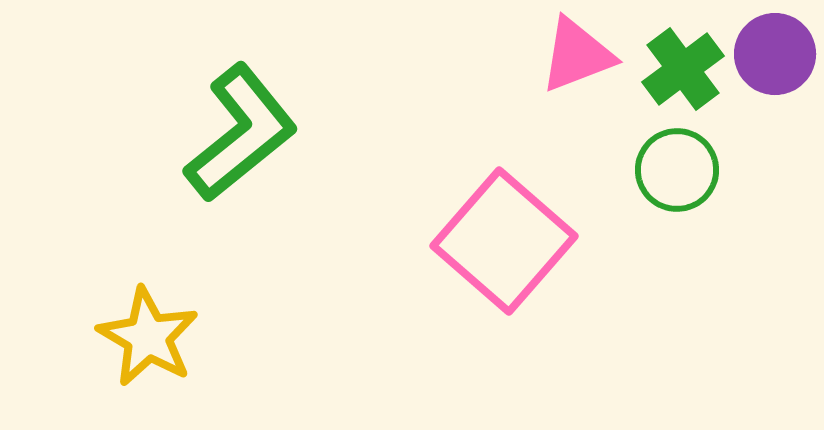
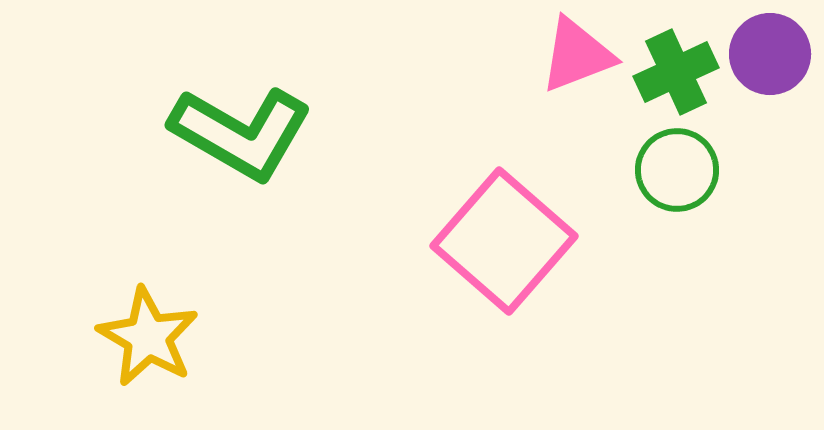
purple circle: moved 5 px left
green cross: moved 7 px left, 3 px down; rotated 12 degrees clockwise
green L-shape: rotated 69 degrees clockwise
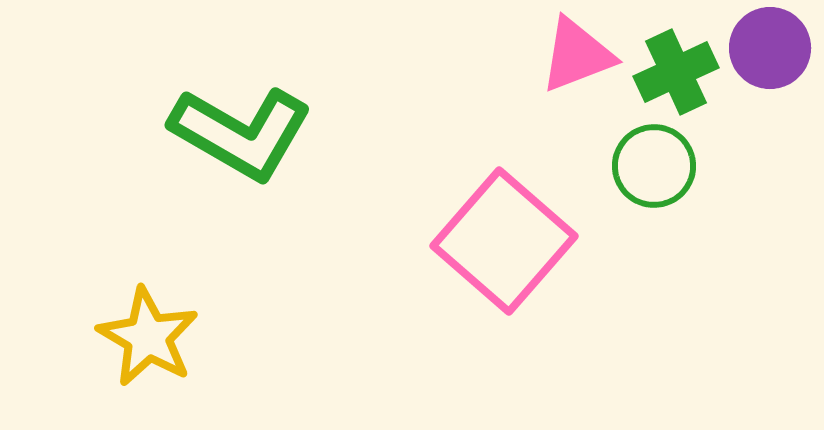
purple circle: moved 6 px up
green circle: moved 23 px left, 4 px up
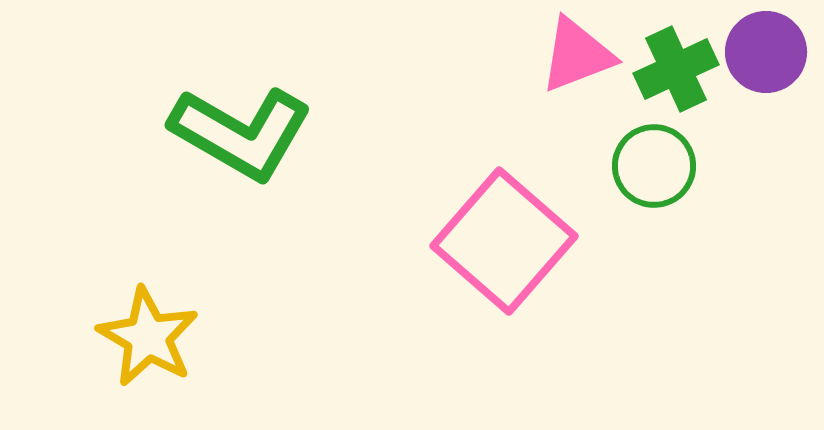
purple circle: moved 4 px left, 4 px down
green cross: moved 3 px up
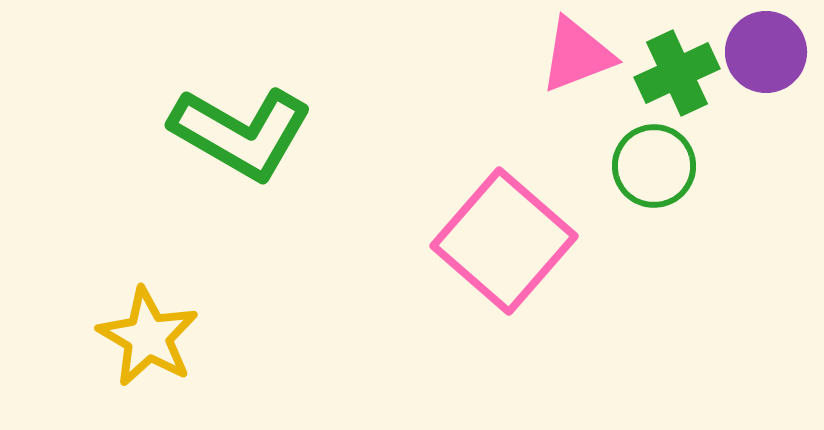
green cross: moved 1 px right, 4 px down
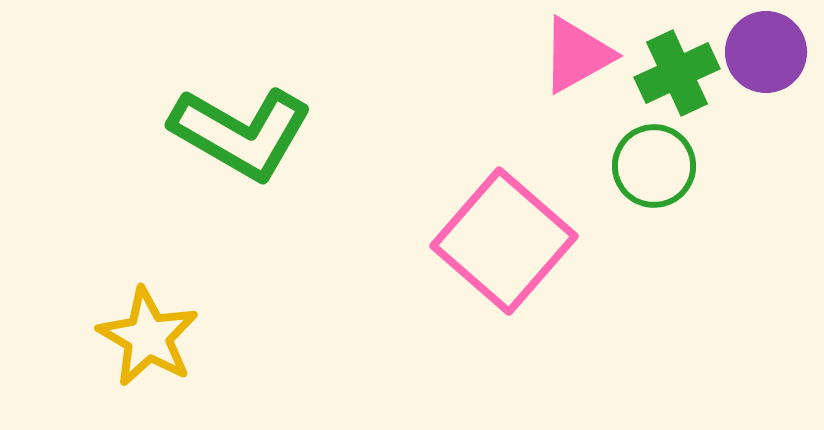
pink triangle: rotated 8 degrees counterclockwise
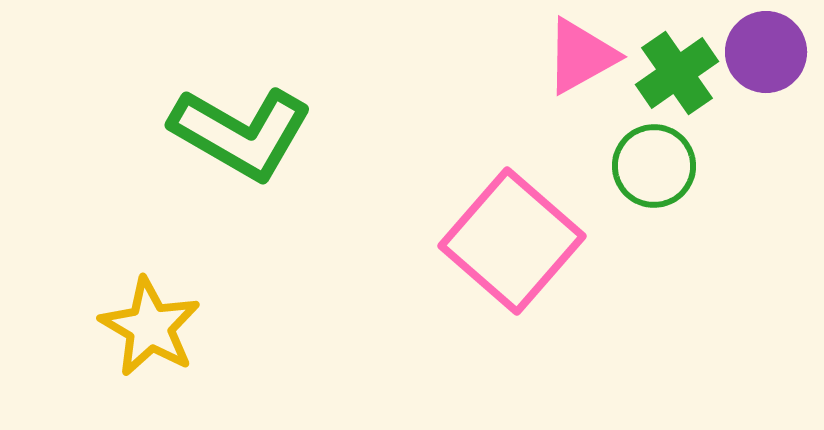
pink triangle: moved 4 px right, 1 px down
green cross: rotated 10 degrees counterclockwise
pink square: moved 8 px right
yellow star: moved 2 px right, 10 px up
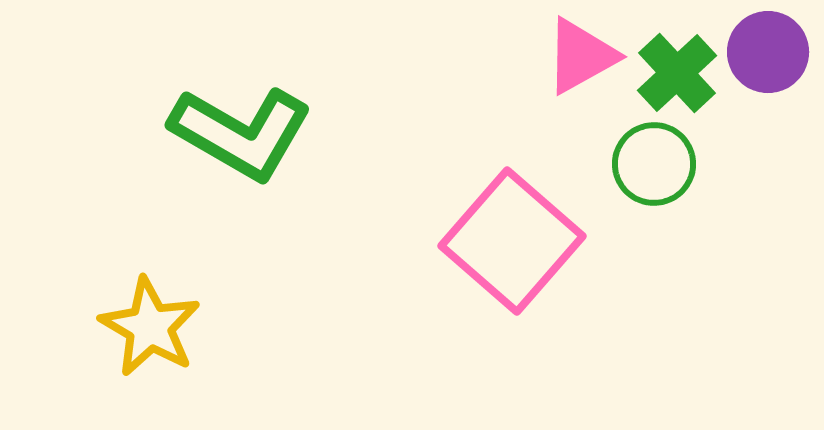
purple circle: moved 2 px right
green cross: rotated 8 degrees counterclockwise
green circle: moved 2 px up
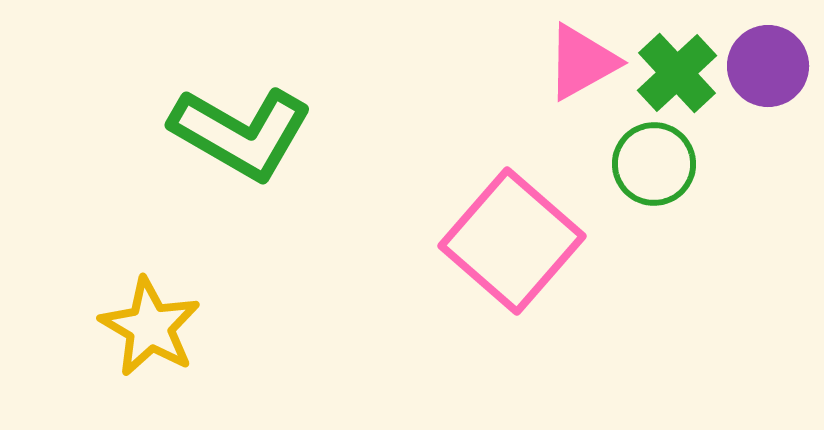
purple circle: moved 14 px down
pink triangle: moved 1 px right, 6 px down
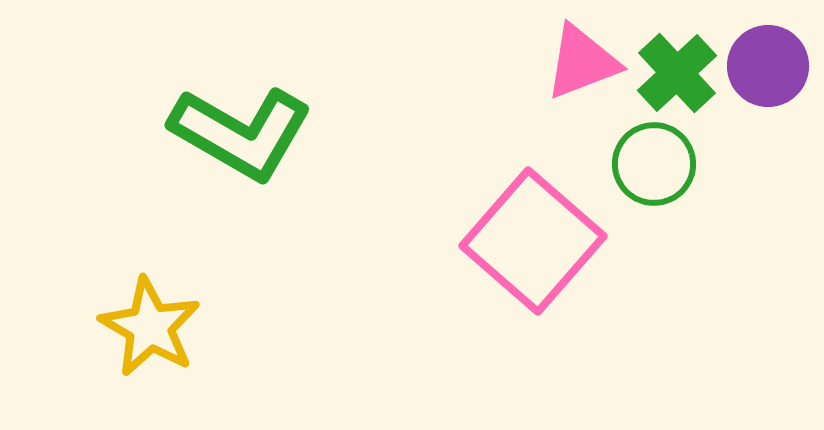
pink triangle: rotated 8 degrees clockwise
pink square: moved 21 px right
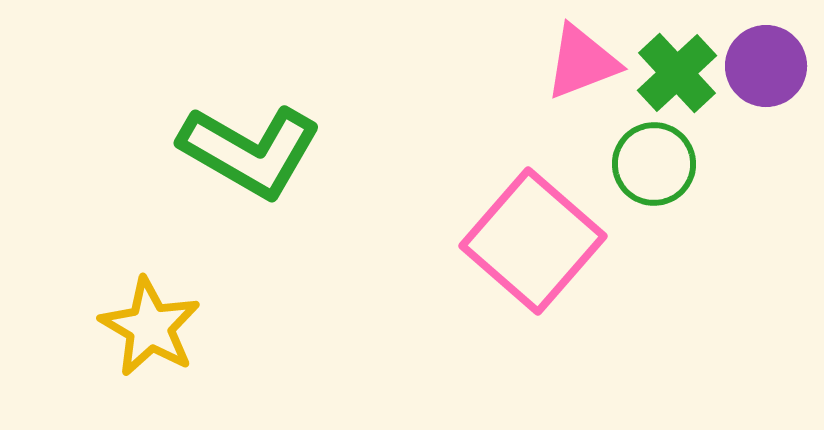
purple circle: moved 2 px left
green L-shape: moved 9 px right, 18 px down
